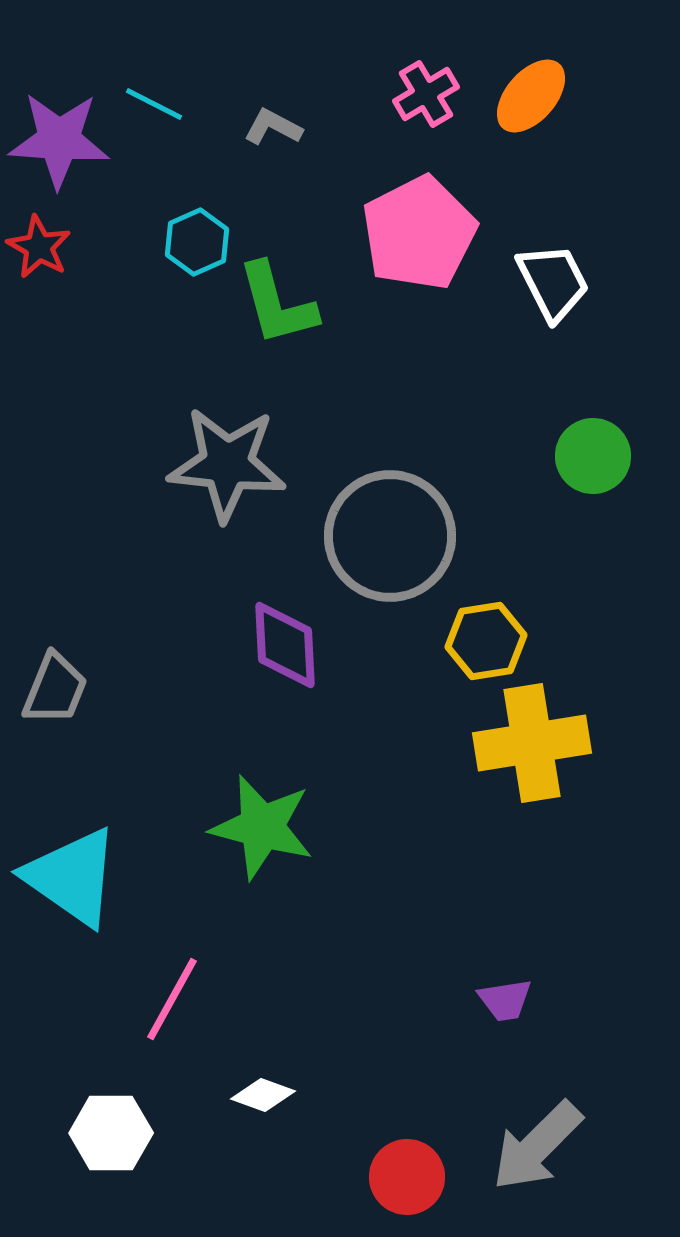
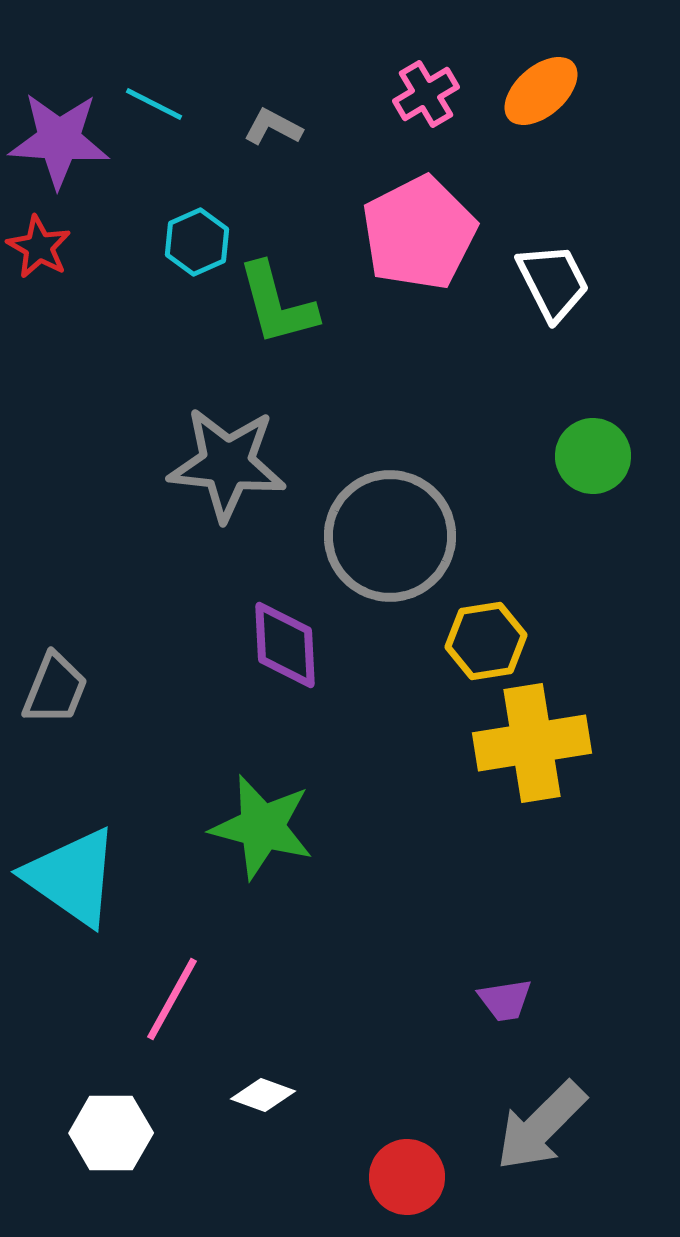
orange ellipse: moved 10 px right, 5 px up; rotated 8 degrees clockwise
gray arrow: moved 4 px right, 20 px up
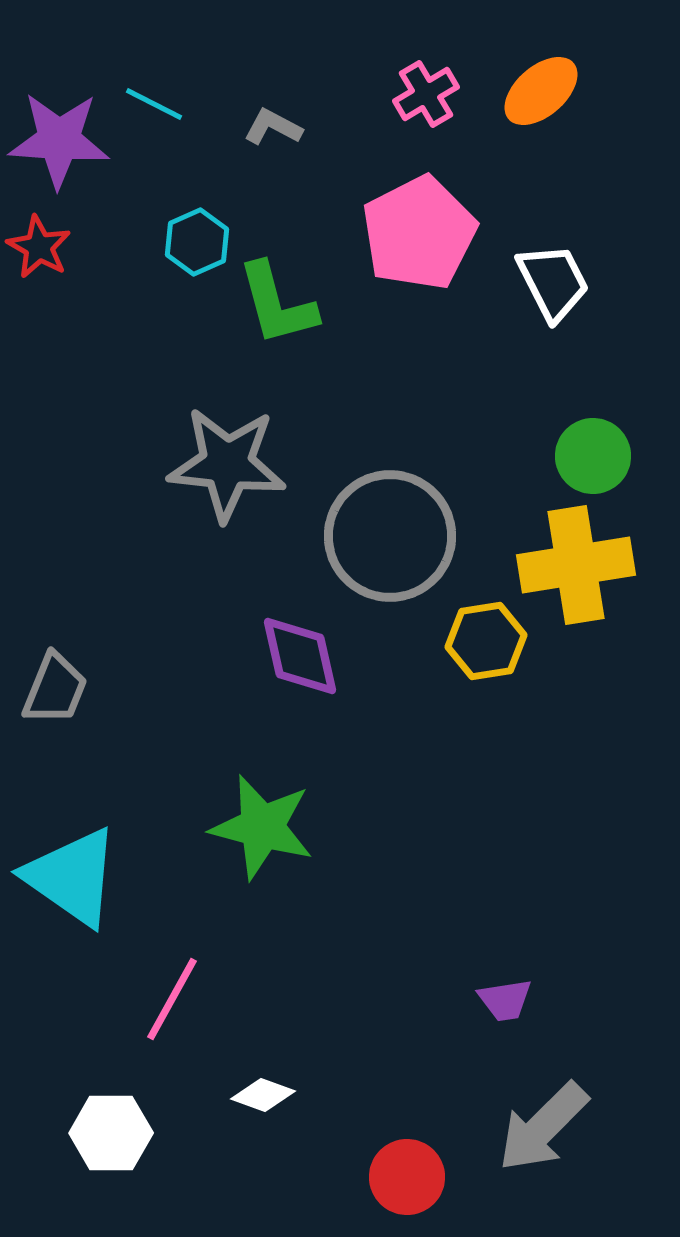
purple diamond: moved 15 px right, 11 px down; rotated 10 degrees counterclockwise
yellow cross: moved 44 px right, 178 px up
gray arrow: moved 2 px right, 1 px down
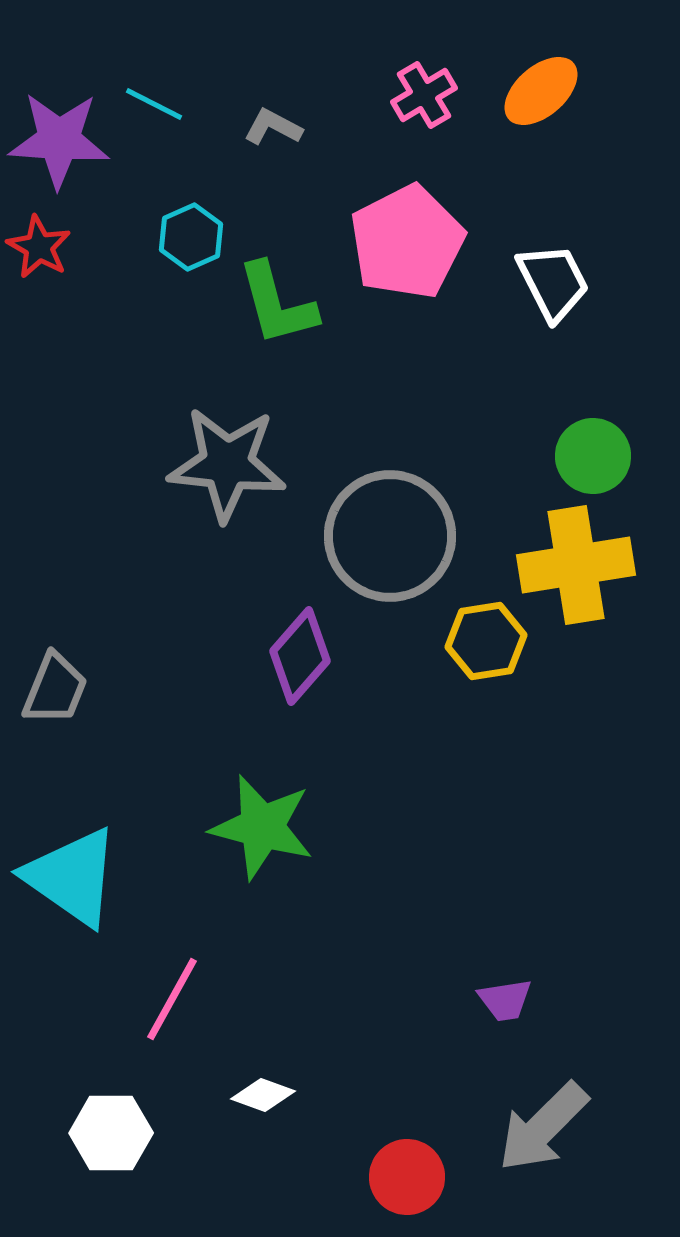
pink cross: moved 2 px left, 1 px down
pink pentagon: moved 12 px left, 9 px down
cyan hexagon: moved 6 px left, 5 px up
purple diamond: rotated 54 degrees clockwise
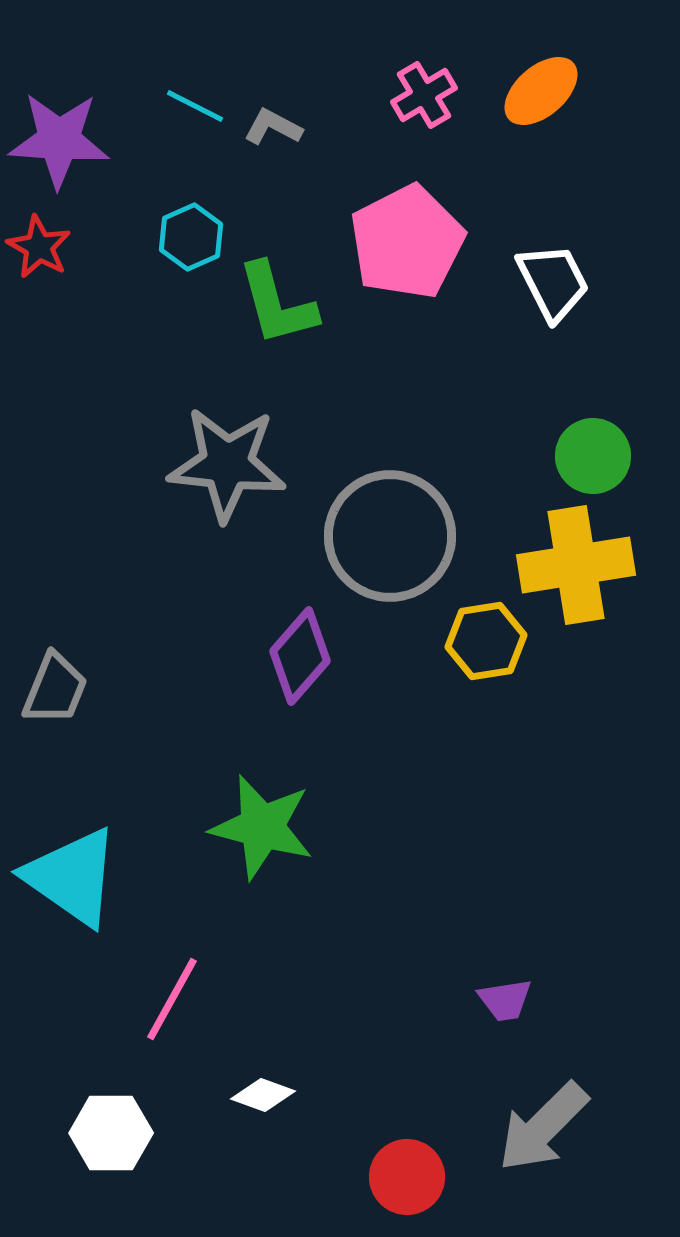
cyan line: moved 41 px right, 2 px down
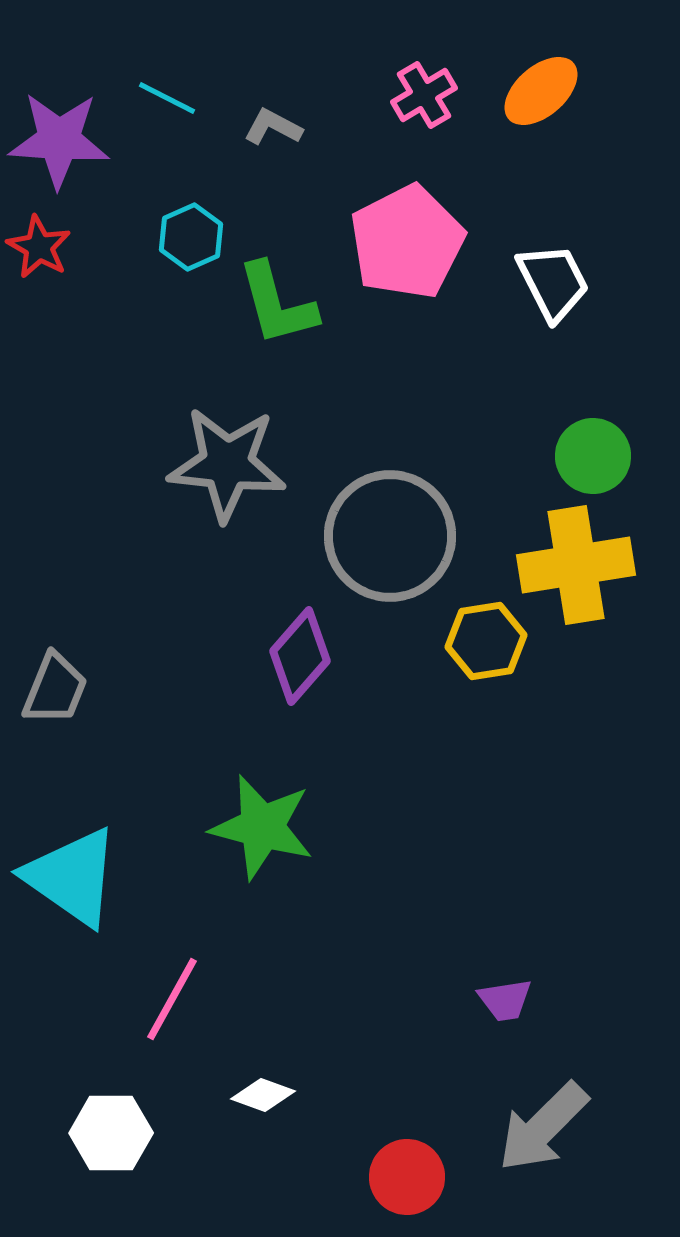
cyan line: moved 28 px left, 8 px up
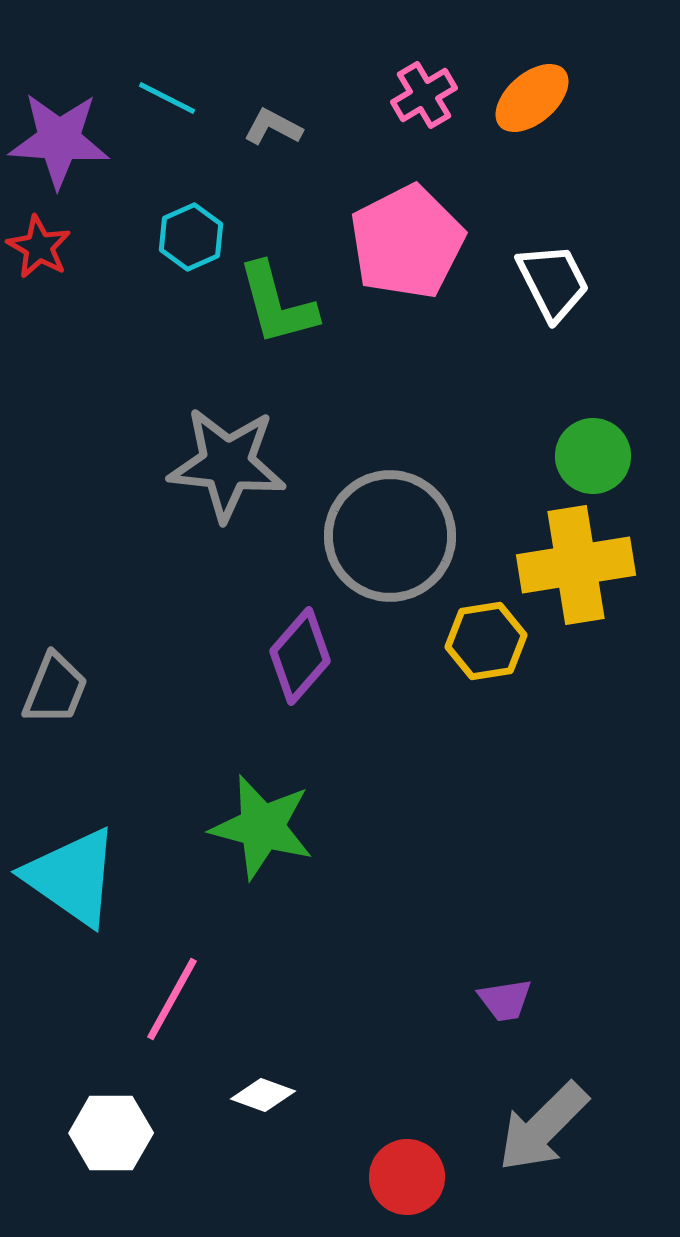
orange ellipse: moved 9 px left, 7 px down
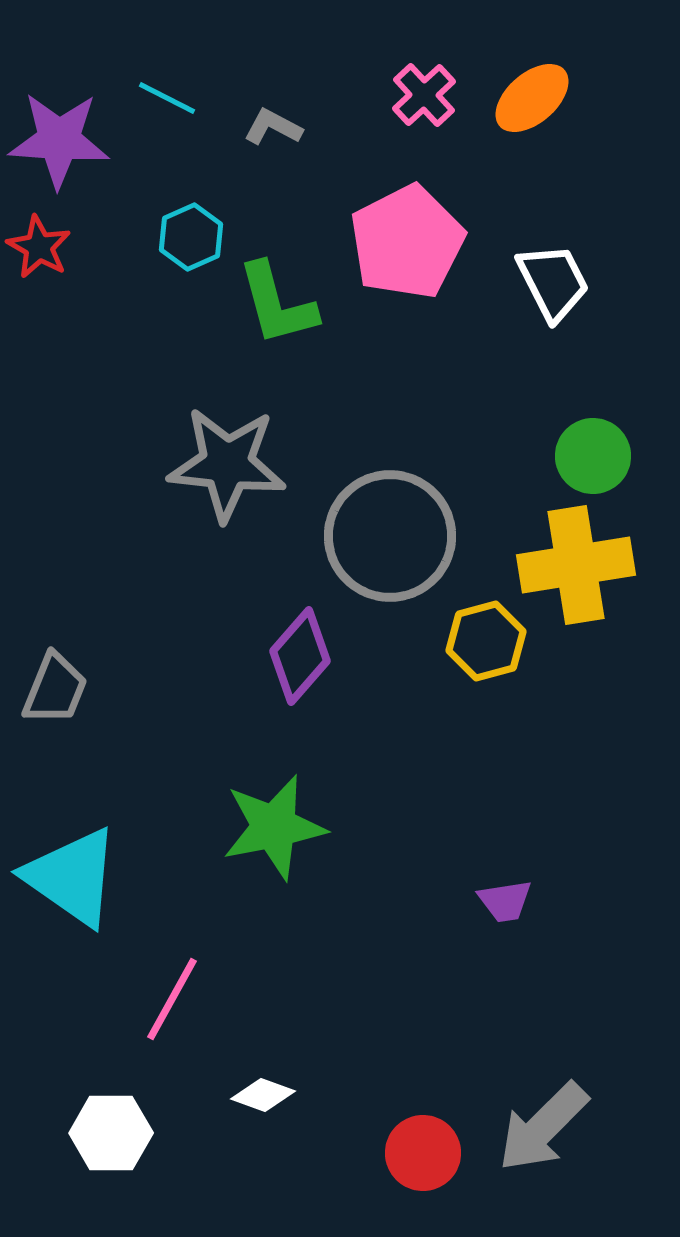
pink cross: rotated 12 degrees counterclockwise
yellow hexagon: rotated 6 degrees counterclockwise
green star: moved 12 px right; rotated 26 degrees counterclockwise
purple trapezoid: moved 99 px up
red circle: moved 16 px right, 24 px up
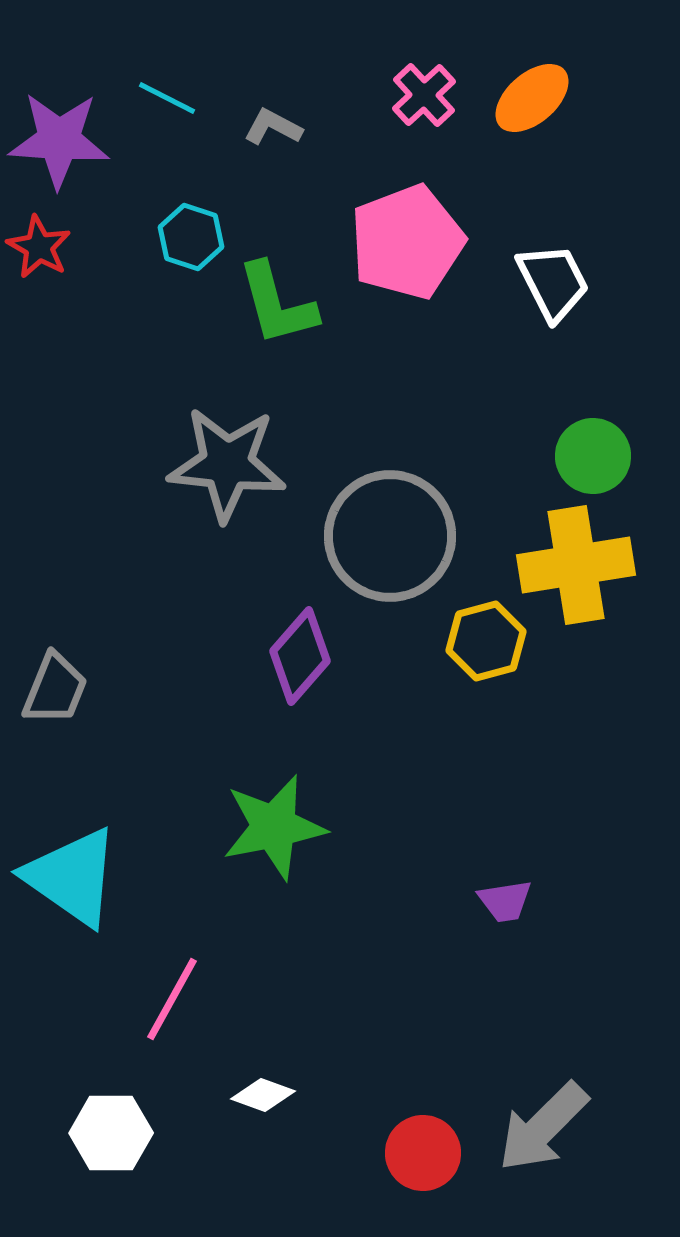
cyan hexagon: rotated 18 degrees counterclockwise
pink pentagon: rotated 6 degrees clockwise
